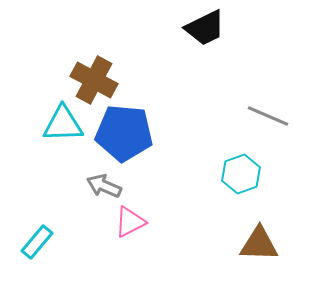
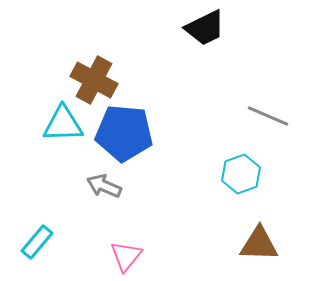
pink triangle: moved 4 px left, 34 px down; rotated 24 degrees counterclockwise
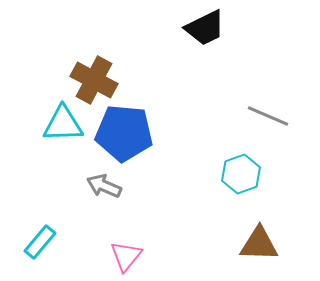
cyan rectangle: moved 3 px right
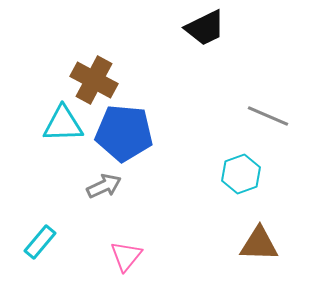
gray arrow: rotated 132 degrees clockwise
